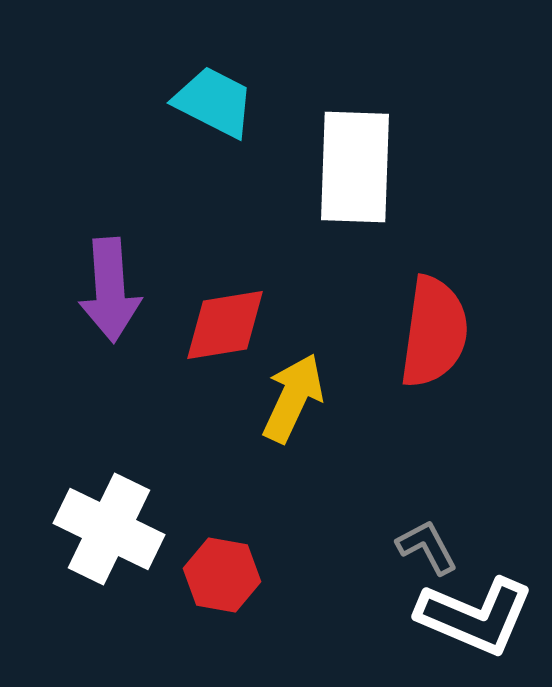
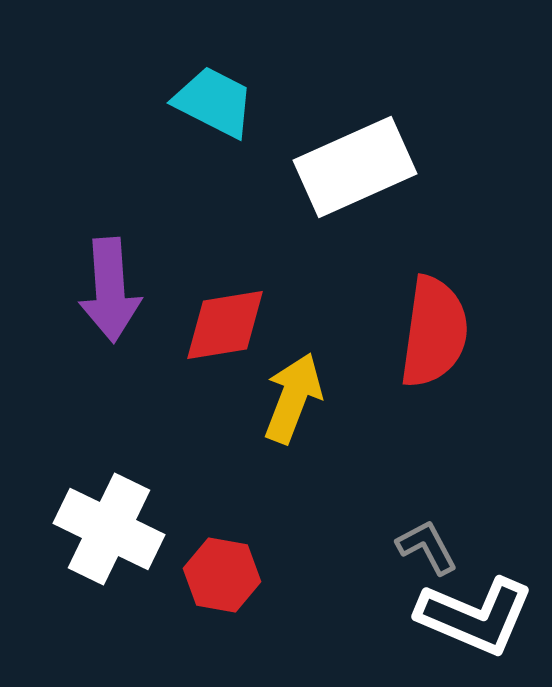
white rectangle: rotated 64 degrees clockwise
yellow arrow: rotated 4 degrees counterclockwise
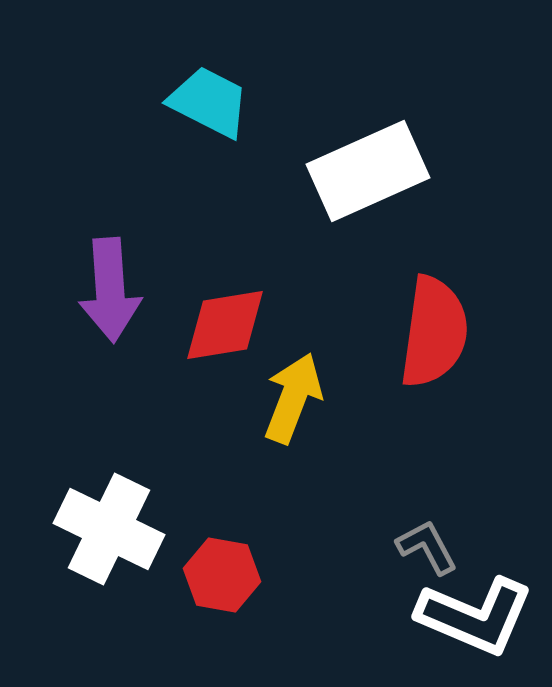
cyan trapezoid: moved 5 px left
white rectangle: moved 13 px right, 4 px down
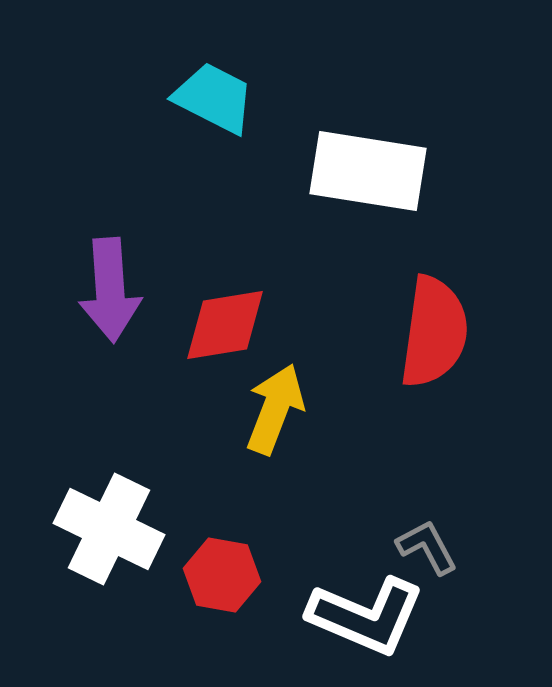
cyan trapezoid: moved 5 px right, 4 px up
white rectangle: rotated 33 degrees clockwise
yellow arrow: moved 18 px left, 11 px down
white L-shape: moved 109 px left
